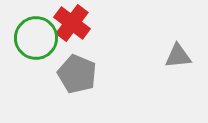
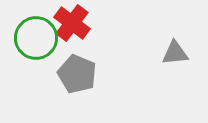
gray triangle: moved 3 px left, 3 px up
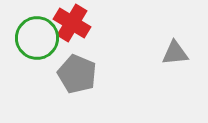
red cross: rotated 6 degrees counterclockwise
green circle: moved 1 px right
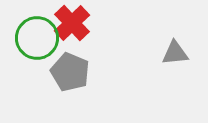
red cross: rotated 15 degrees clockwise
gray pentagon: moved 7 px left, 2 px up
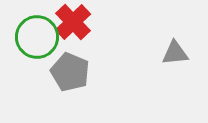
red cross: moved 1 px right, 1 px up
green circle: moved 1 px up
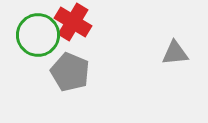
red cross: rotated 15 degrees counterclockwise
green circle: moved 1 px right, 2 px up
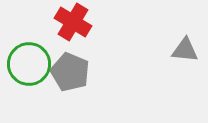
green circle: moved 9 px left, 29 px down
gray triangle: moved 10 px right, 3 px up; rotated 12 degrees clockwise
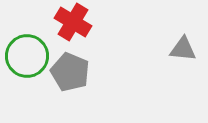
gray triangle: moved 2 px left, 1 px up
green circle: moved 2 px left, 8 px up
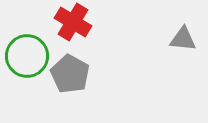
gray triangle: moved 10 px up
gray pentagon: moved 2 px down; rotated 6 degrees clockwise
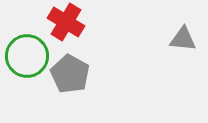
red cross: moved 7 px left
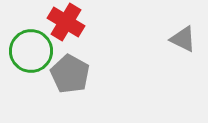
gray triangle: rotated 20 degrees clockwise
green circle: moved 4 px right, 5 px up
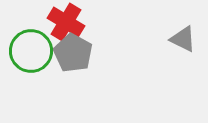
gray pentagon: moved 3 px right, 21 px up
